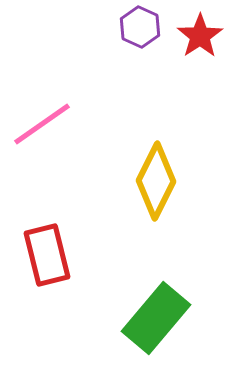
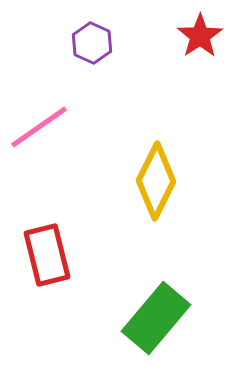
purple hexagon: moved 48 px left, 16 px down
pink line: moved 3 px left, 3 px down
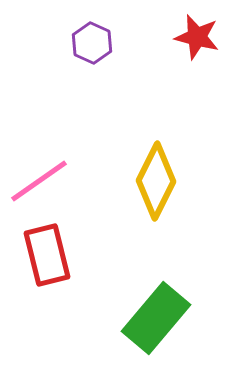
red star: moved 3 px left, 1 px down; rotated 24 degrees counterclockwise
pink line: moved 54 px down
